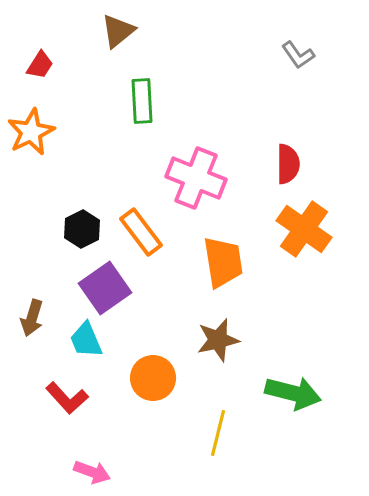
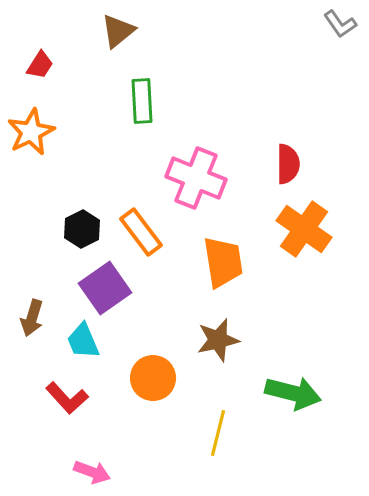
gray L-shape: moved 42 px right, 31 px up
cyan trapezoid: moved 3 px left, 1 px down
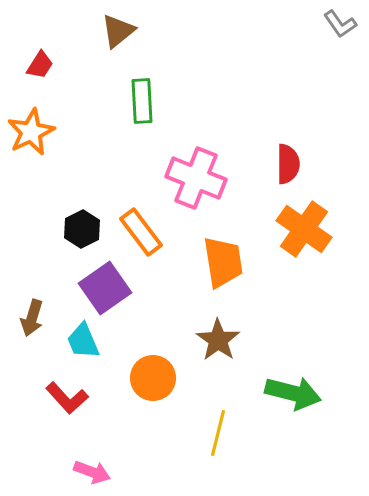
brown star: rotated 24 degrees counterclockwise
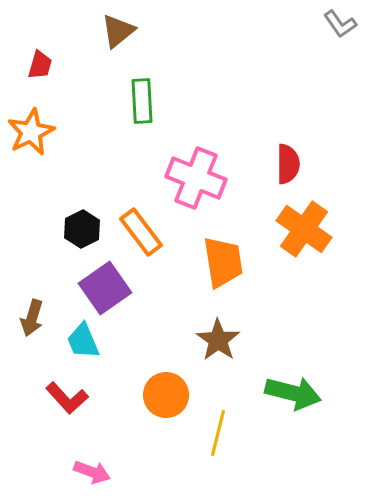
red trapezoid: rotated 16 degrees counterclockwise
orange circle: moved 13 px right, 17 px down
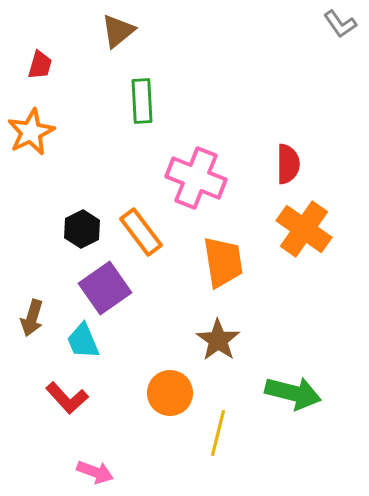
orange circle: moved 4 px right, 2 px up
pink arrow: moved 3 px right
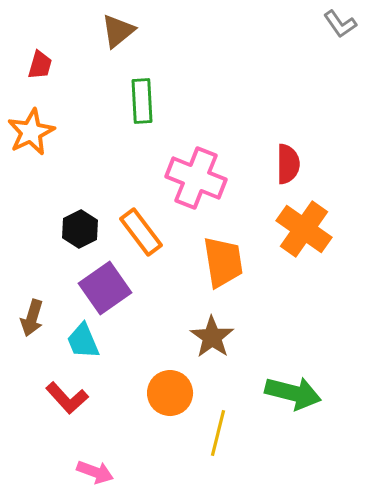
black hexagon: moved 2 px left
brown star: moved 6 px left, 3 px up
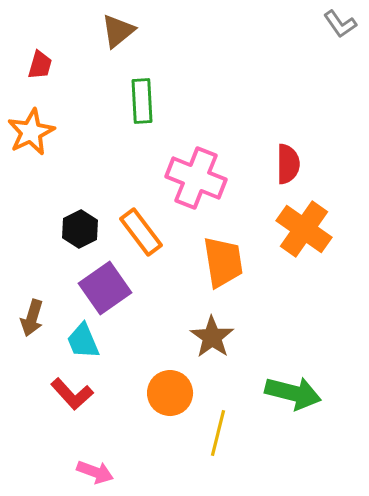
red L-shape: moved 5 px right, 4 px up
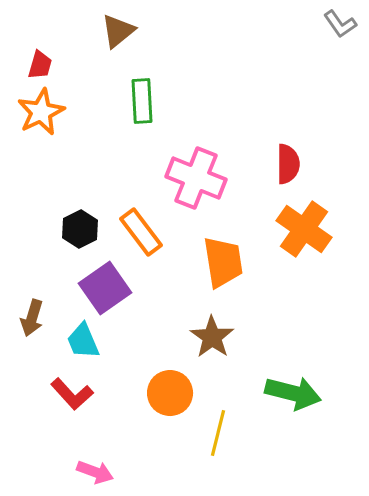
orange star: moved 10 px right, 20 px up
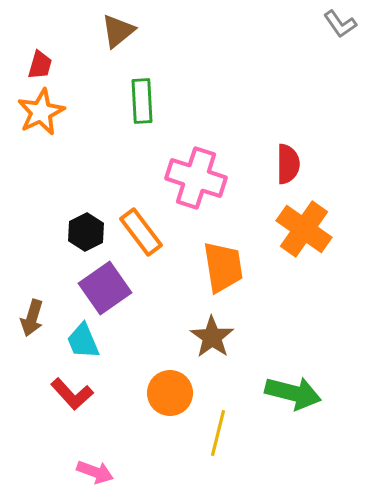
pink cross: rotated 4 degrees counterclockwise
black hexagon: moved 6 px right, 3 px down
orange trapezoid: moved 5 px down
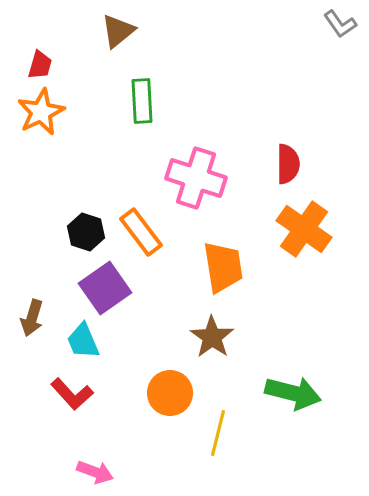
black hexagon: rotated 15 degrees counterclockwise
